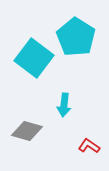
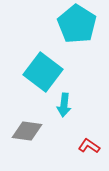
cyan pentagon: moved 1 px right, 13 px up
cyan square: moved 9 px right, 14 px down
gray diamond: rotated 8 degrees counterclockwise
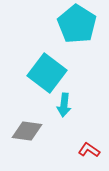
cyan square: moved 4 px right, 1 px down
red L-shape: moved 4 px down
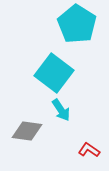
cyan square: moved 7 px right
cyan arrow: moved 3 px left, 5 px down; rotated 40 degrees counterclockwise
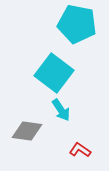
cyan pentagon: rotated 21 degrees counterclockwise
red L-shape: moved 9 px left
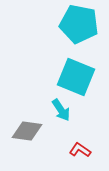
cyan pentagon: moved 2 px right
cyan square: moved 22 px right, 4 px down; rotated 15 degrees counterclockwise
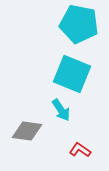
cyan square: moved 4 px left, 3 px up
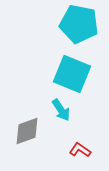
gray diamond: rotated 28 degrees counterclockwise
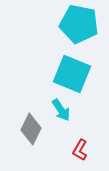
gray diamond: moved 4 px right, 2 px up; rotated 44 degrees counterclockwise
red L-shape: rotated 95 degrees counterclockwise
